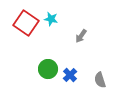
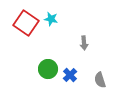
gray arrow: moved 3 px right, 7 px down; rotated 40 degrees counterclockwise
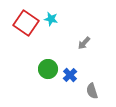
gray arrow: rotated 48 degrees clockwise
gray semicircle: moved 8 px left, 11 px down
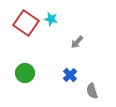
gray arrow: moved 7 px left, 1 px up
green circle: moved 23 px left, 4 px down
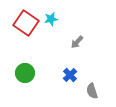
cyan star: rotated 24 degrees counterclockwise
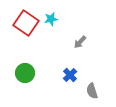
gray arrow: moved 3 px right
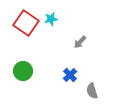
green circle: moved 2 px left, 2 px up
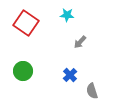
cyan star: moved 16 px right, 4 px up; rotated 16 degrees clockwise
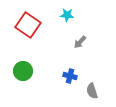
red square: moved 2 px right, 2 px down
blue cross: moved 1 px down; rotated 32 degrees counterclockwise
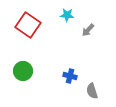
gray arrow: moved 8 px right, 12 px up
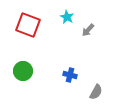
cyan star: moved 2 px down; rotated 24 degrees clockwise
red square: rotated 15 degrees counterclockwise
blue cross: moved 1 px up
gray semicircle: moved 4 px right, 1 px down; rotated 133 degrees counterclockwise
